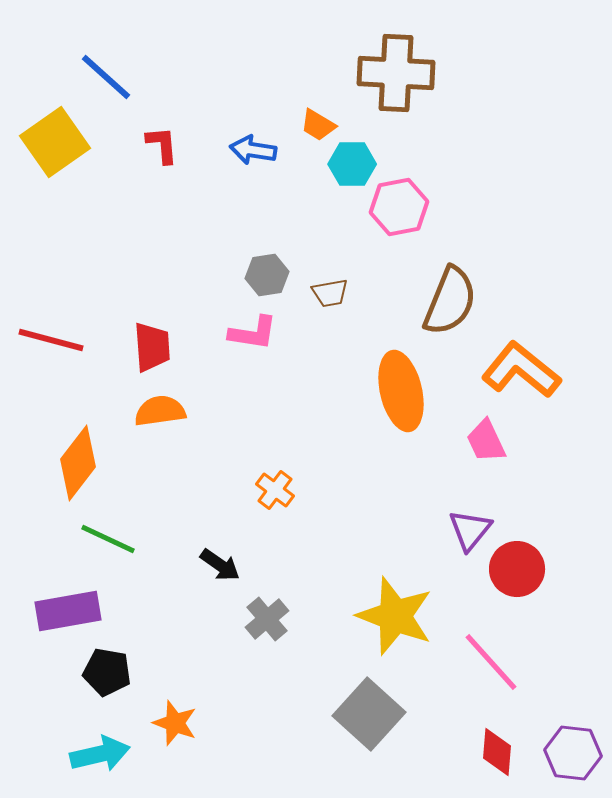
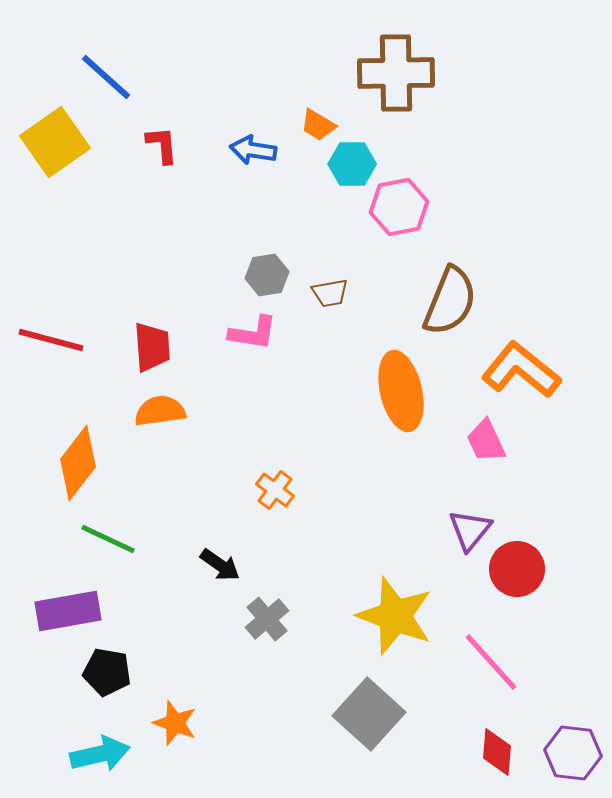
brown cross: rotated 4 degrees counterclockwise
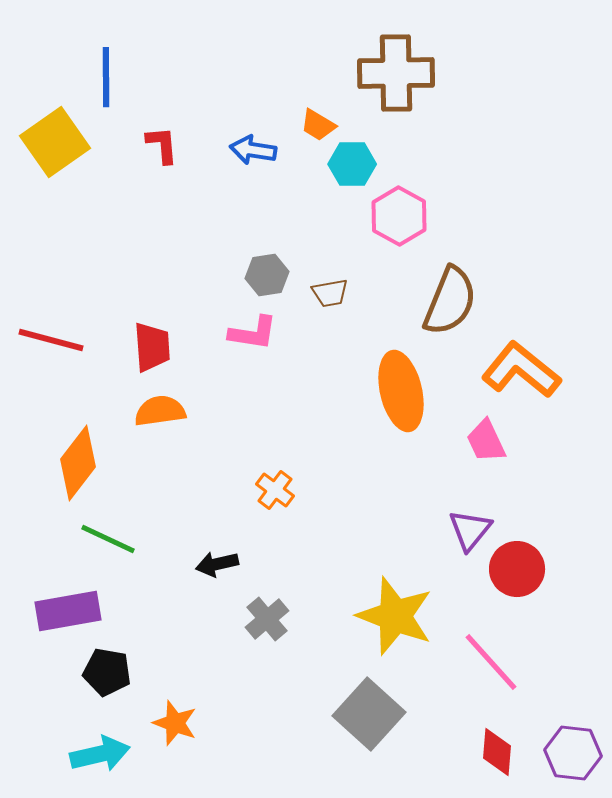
blue line: rotated 48 degrees clockwise
pink hexagon: moved 9 px down; rotated 20 degrees counterclockwise
black arrow: moved 3 px left, 1 px up; rotated 132 degrees clockwise
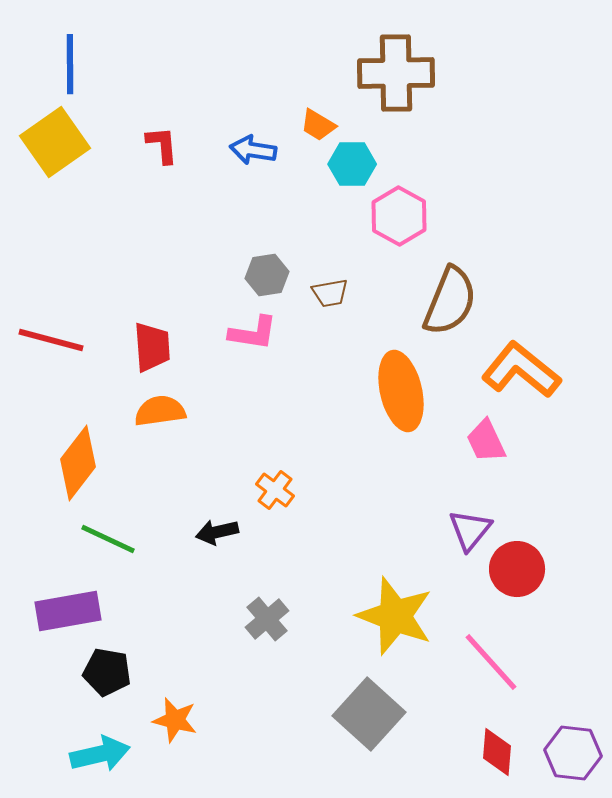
blue line: moved 36 px left, 13 px up
black arrow: moved 32 px up
orange star: moved 3 px up; rotated 6 degrees counterclockwise
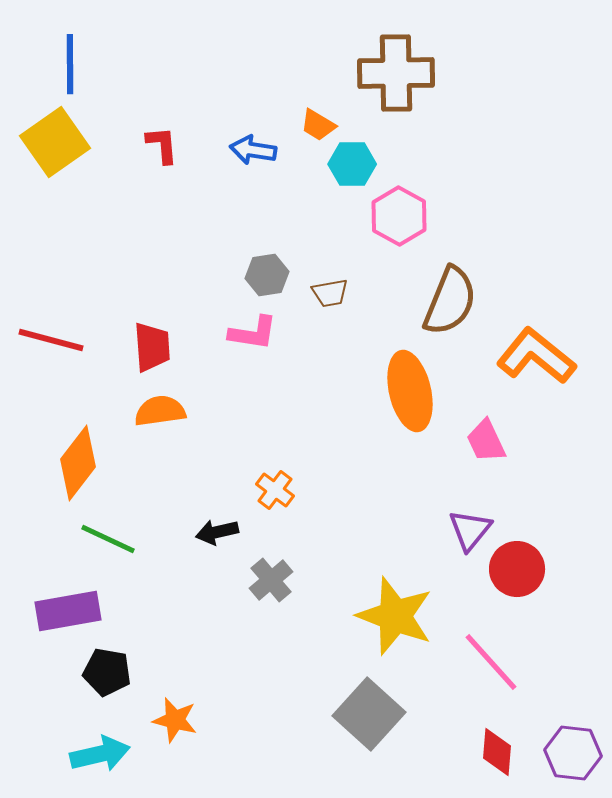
orange L-shape: moved 15 px right, 14 px up
orange ellipse: moved 9 px right
gray cross: moved 4 px right, 39 px up
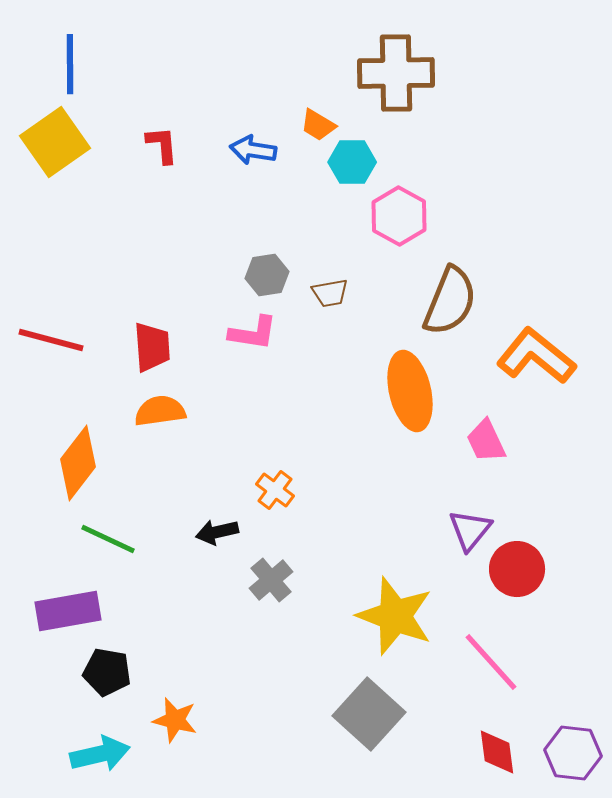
cyan hexagon: moved 2 px up
red diamond: rotated 12 degrees counterclockwise
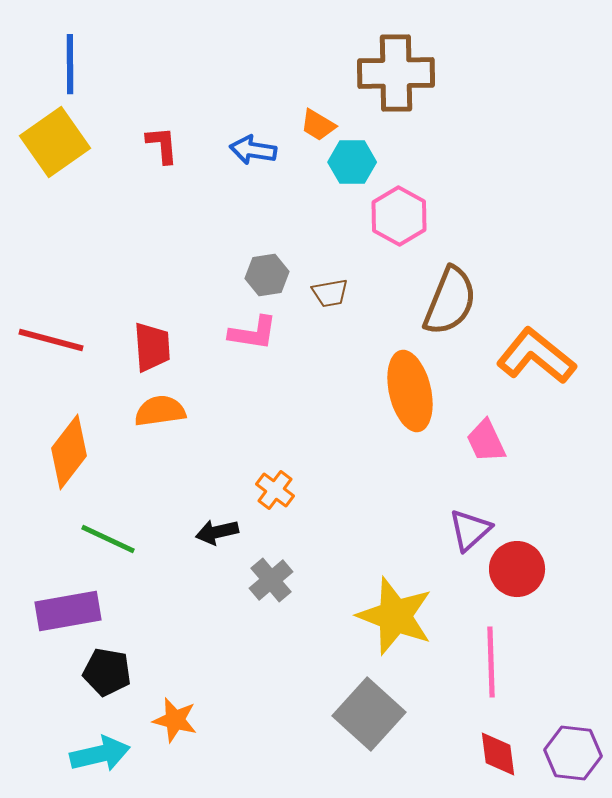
orange diamond: moved 9 px left, 11 px up
purple triangle: rotated 9 degrees clockwise
pink line: rotated 40 degrees clockwise
red diamond: moved 1 px right, 2 px down
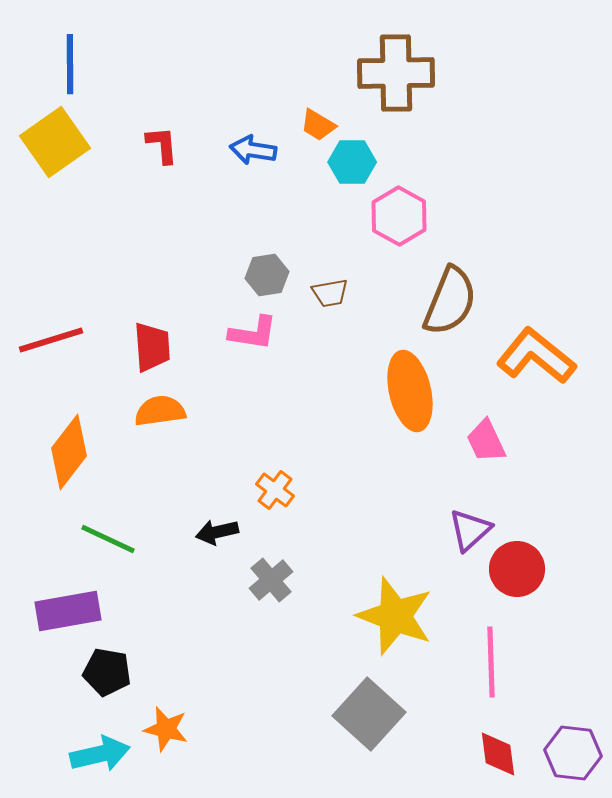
red line: rotated 32 degrees counterclockwise
orange star: moved 9 px left, 9 px down
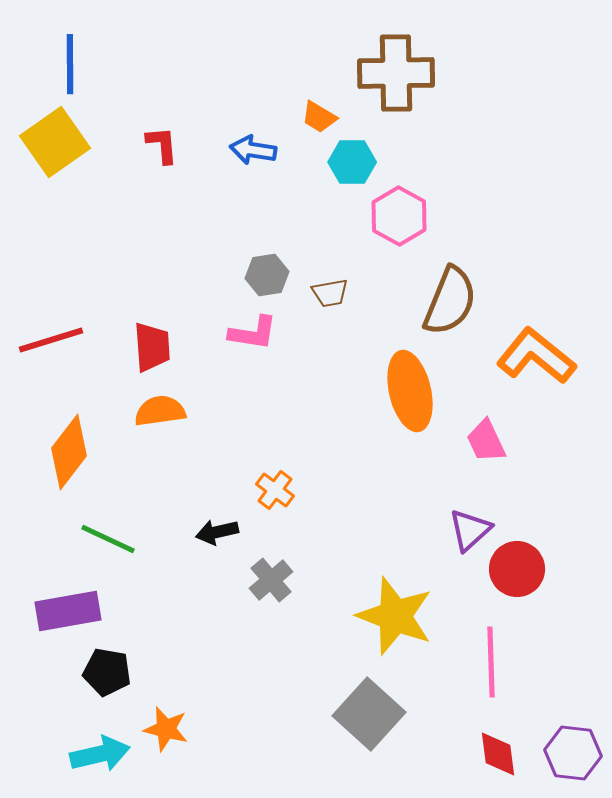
orange trapezoid: moved 1 px right, 8 px up
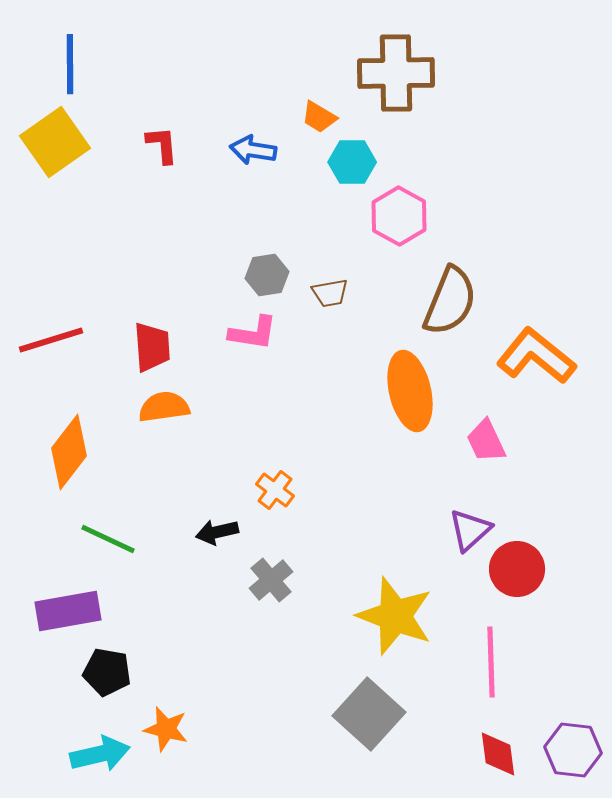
orange semicircle: moved 4 px right, 4 px up
purple hexagon: moved 3 px up
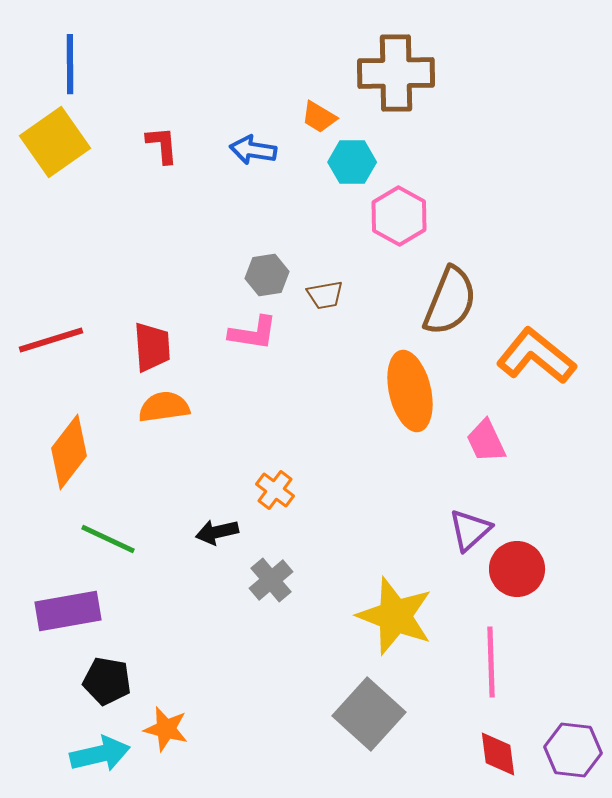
brown trapezoid: moved 5 px left, 2 px down
black pentagon: moved 9 px down
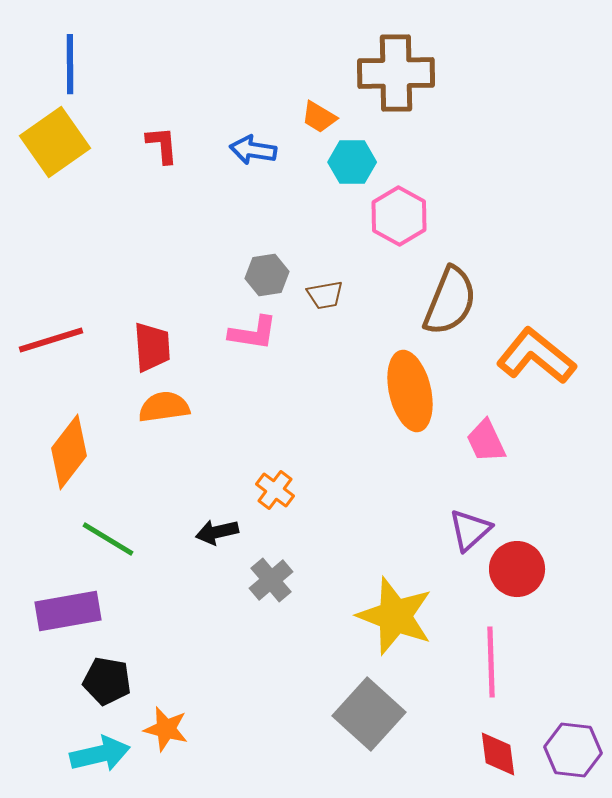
green line: rotated 6 degrees clockwise
